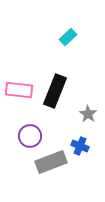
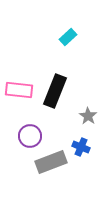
gray star: moved 2 px down
blue cross: moved 1 px right, 1 px down
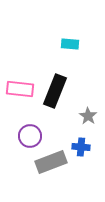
cyan rectangle: moved 2 px right, 7 px down; rotated 48 degrees clockwise
pink rectangle: moved 1 px right, 1 px up
blue cross: rotated 18 degrees counterclockwise
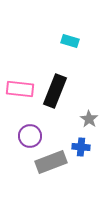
cyan rectangle: moved 3 px up; rotated 12 degrees clockwise
gray star: moved 1 px right, 3 px down
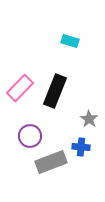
pink rectangle: moved 1 px up; rotated 52 degrees counterclockwise
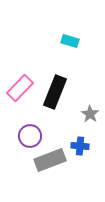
black rectangle: moved 1 px down
gray star: moved 1 px right, 5 px up
blue cross: moved 1 px left, 1 px up
gray rectangle: moved 1 px left, 2 px up
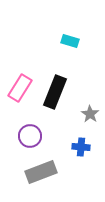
pink rectangle: rotated 12 degrees counterclockwise
blue cross: moved 1 px right, 1 px down
gray rectangle: moved 9 px left, 12 px down
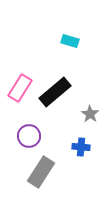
black rectangle: rotated 28 degrees clockwise
purple circle: moved 1 px left
gray rectangle: rotated 36 degrees counterclockwise
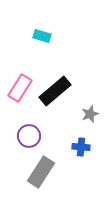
cyan rectangle: moved 28 px left, 5 px up
black rectangle: moved 1 px up
gray star: rotated 18 degrees clockwise
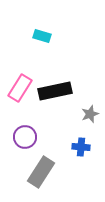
black rectangle: rotated 28 degrees clockwise
purple circle: moved 4 px left, 1 px down
